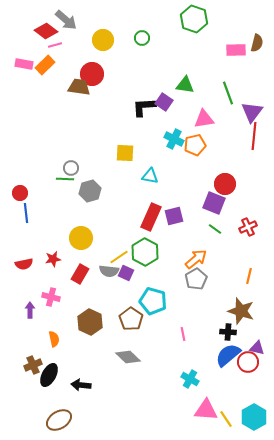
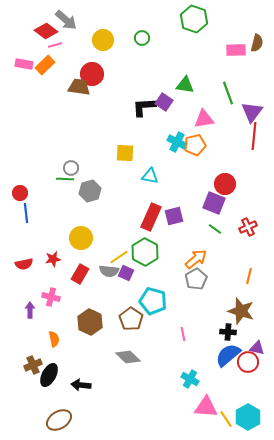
cyan cross at (174, 139): moved 3 px right, 3 px down
pink triangle at (206, 410): moved 3 px up
cyan hexagon at (254, 417): moved 6 px left
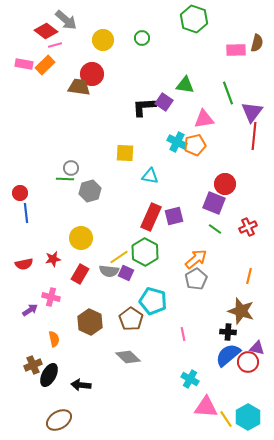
purple arrow at (30, 310): rotated 56 degrees clockwise
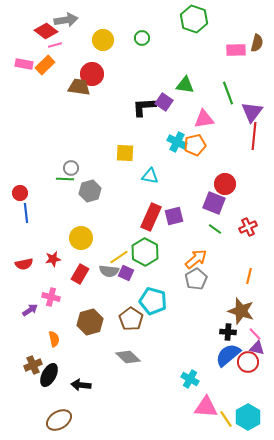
gray arrow at (66, 20): rotated 50 degrees counterclockwise
brown hexagon at (90, 322): rotated 20 degrees clockwise
pink line at (183, 334): moved 72 px right; rotated 32 degrees counterclockwise
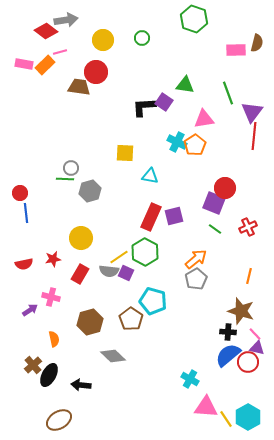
pink line at (55, 45): moved 5 px right, 7 px down
red circle at (92, 74): moved 4 px right, 2 px up
orange pentagon at (195, 145): rotated 20 degrees counterclockwise
red circle at (225, 184): moved 4 px down
gray diamond at (128, 357): moved 15 px left, 1 px up
brown cross at (33, 365): rotated 18 degrees counterclockwise
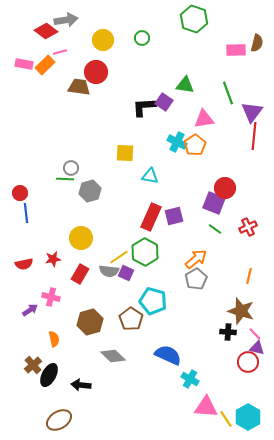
blue semicircle at (228, 355): moved 60 px left; rotated 64 degrees clockwise
